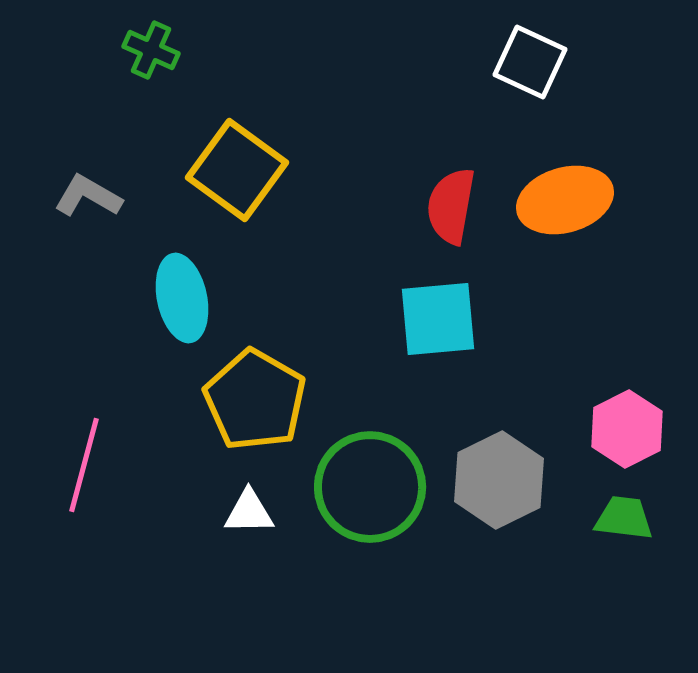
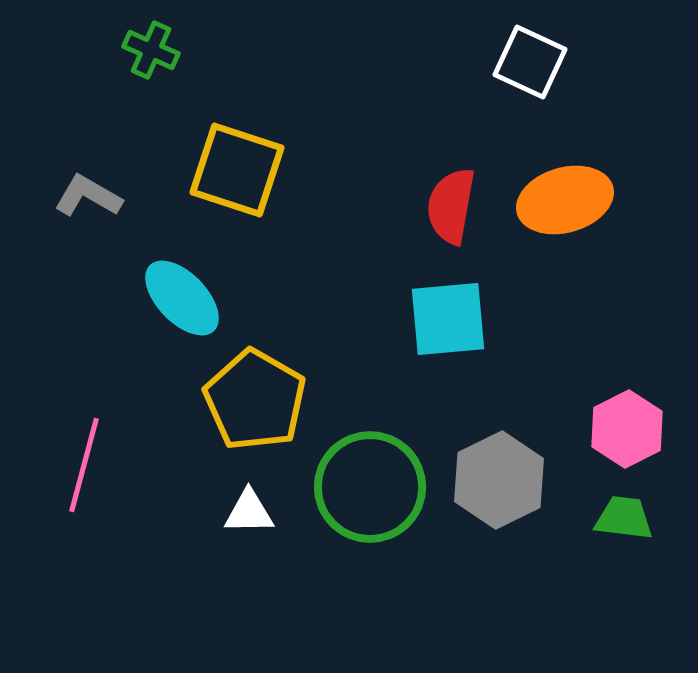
yellow square: rotated 18 degrees counterclockwise
cyan ellipse: rotated 32 degrees counterclockwise
cyan square: moved 10 px right
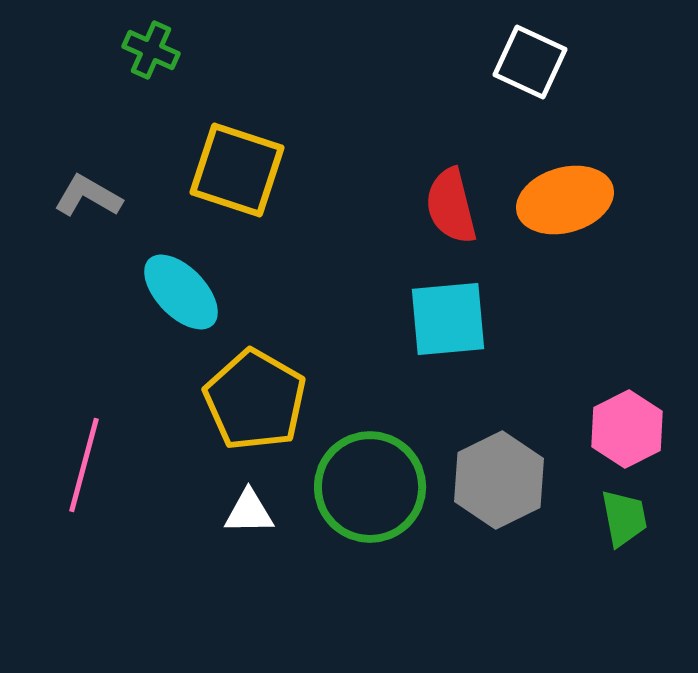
red semicircle: rotated 24 degrees counterclockwise
cyan ellipse: moved 1 px left, 6 px up
green trapezoid: rotated 72 degrees clockwise
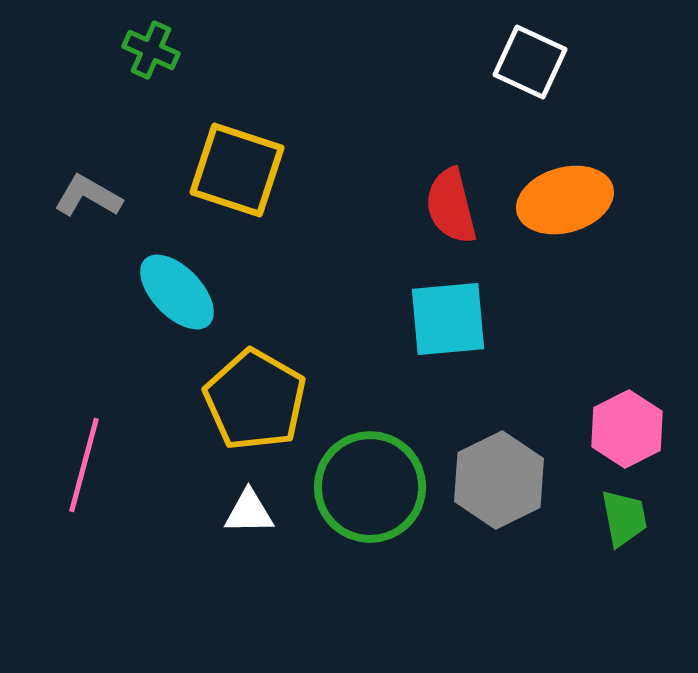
cyan ellipse: moved 4 px left
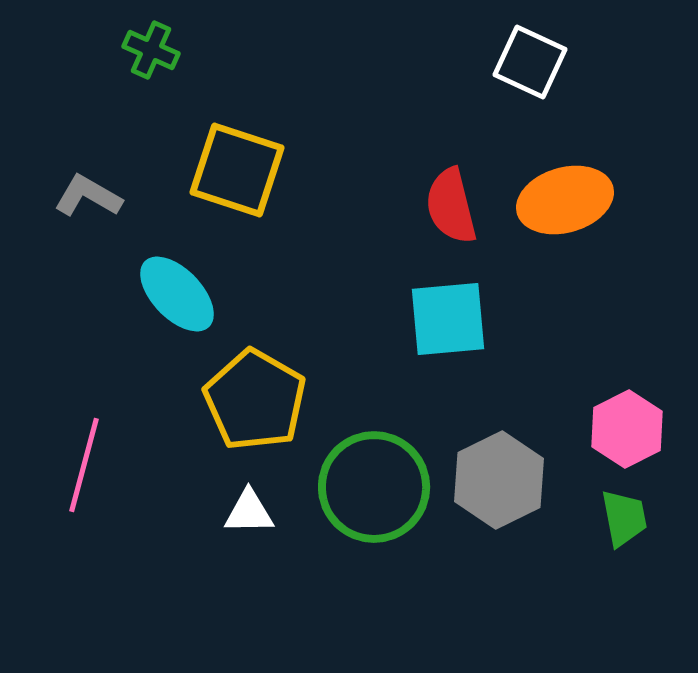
cyan ellipse: moved 2 px down
green circle: moved 4 px right
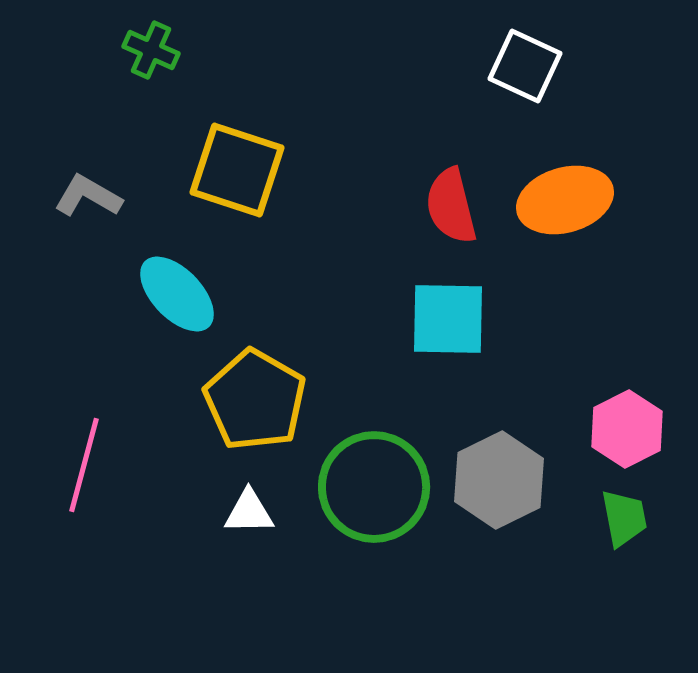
white square: moved 5 px left, 4 px down
cyan square: rotated 6 degrees clockwise
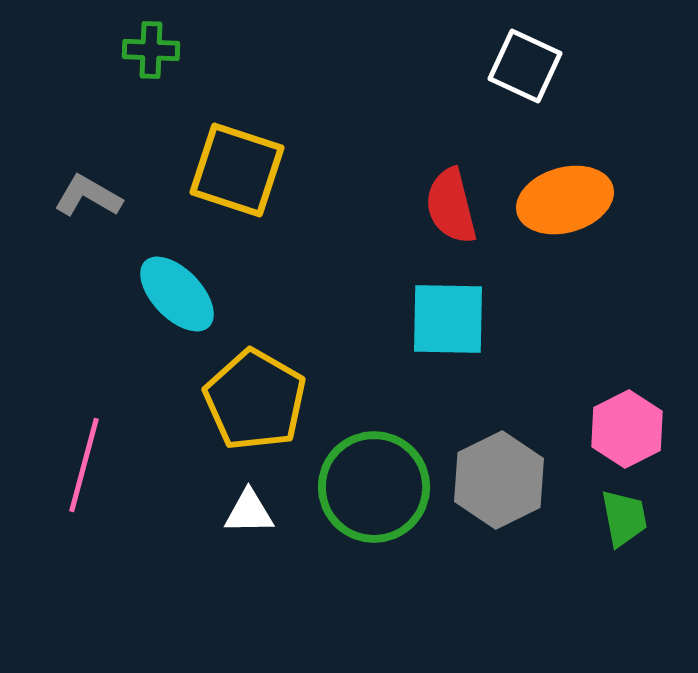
green cross: rotated 22 degrees counterclockwise
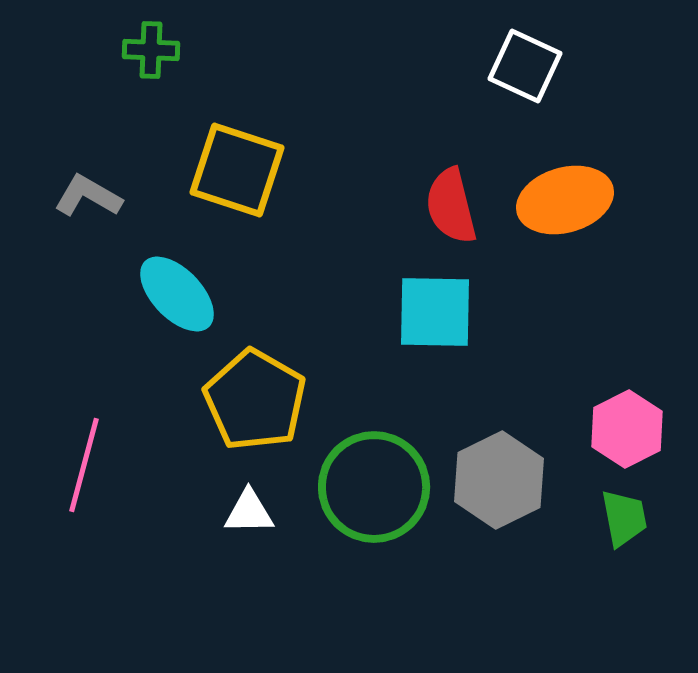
cyan square: moved 13 px left, 7 px up
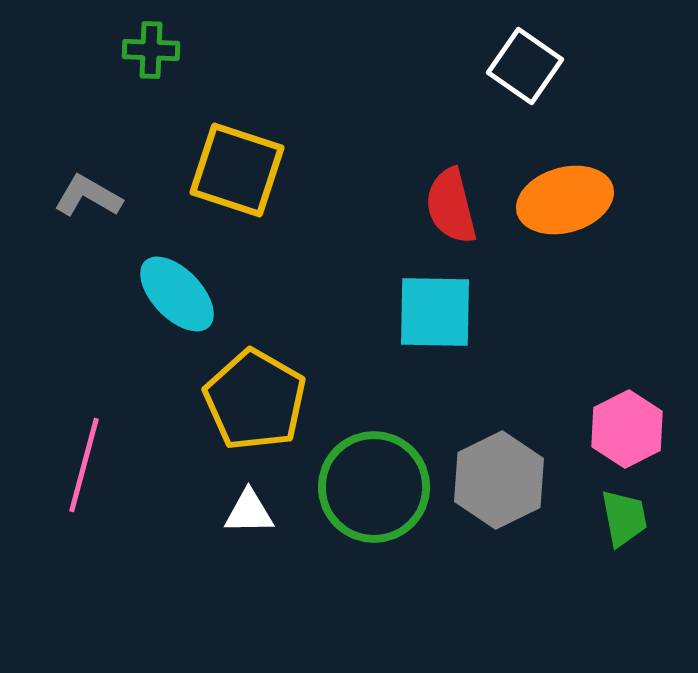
white square: rotated 10 degrees clockwise
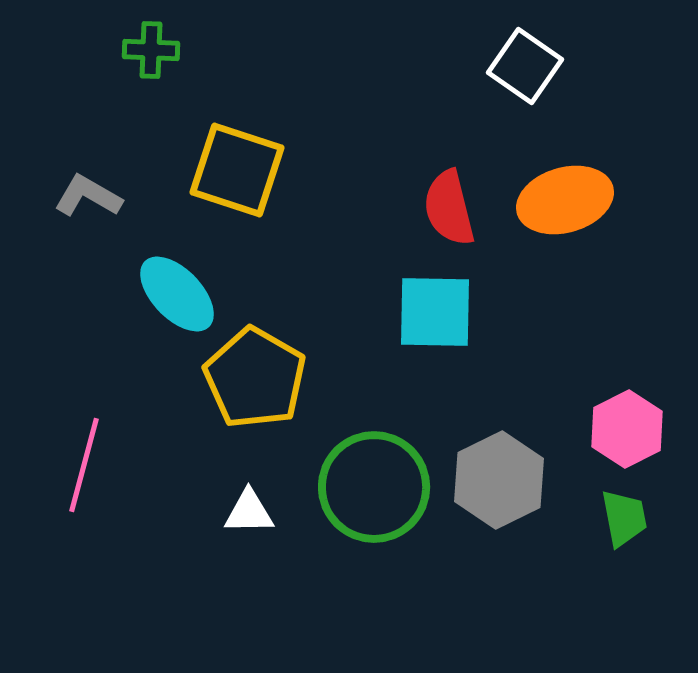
red semicircle: moved 2 px left, 2 px down
yellow pentagon: moved 22 px up
